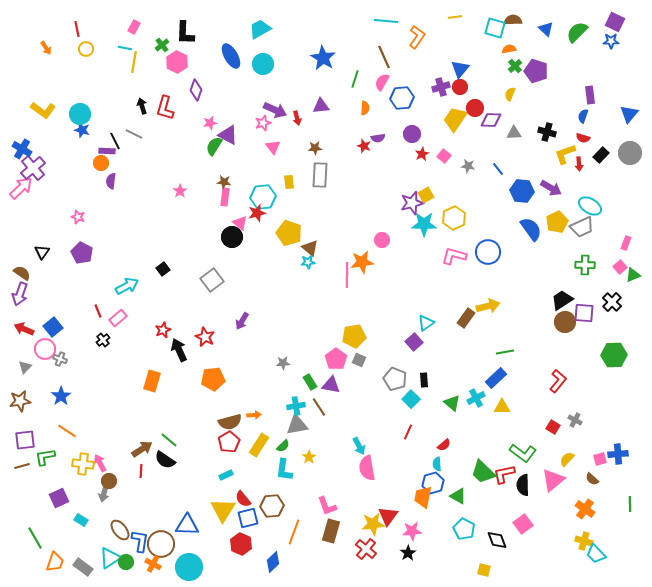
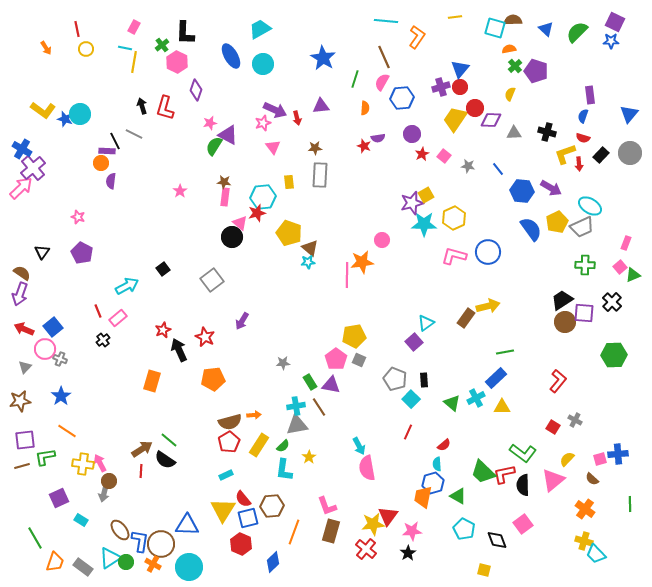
blue star at (82, 130): moved 17 px left, 11 px up
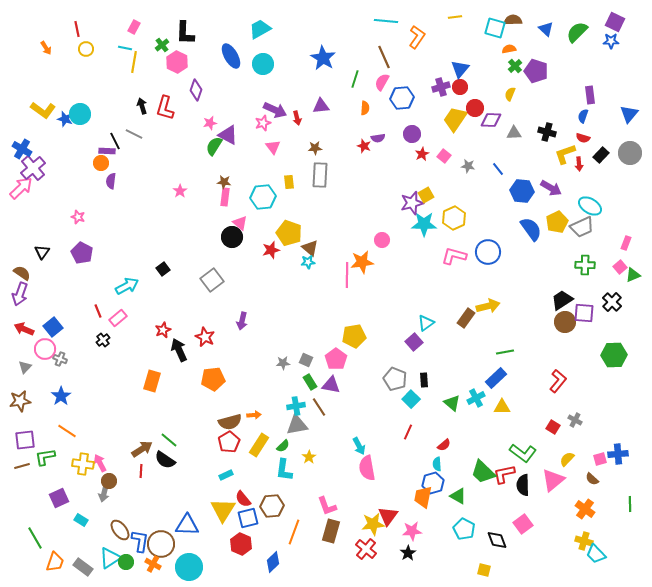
red star at (257, 213): moved 14 px right, 37 px down
purple arrow at (242, 321): rotated 18 degrees counterclockwise
gray square at (359, 360): moved 53 px left
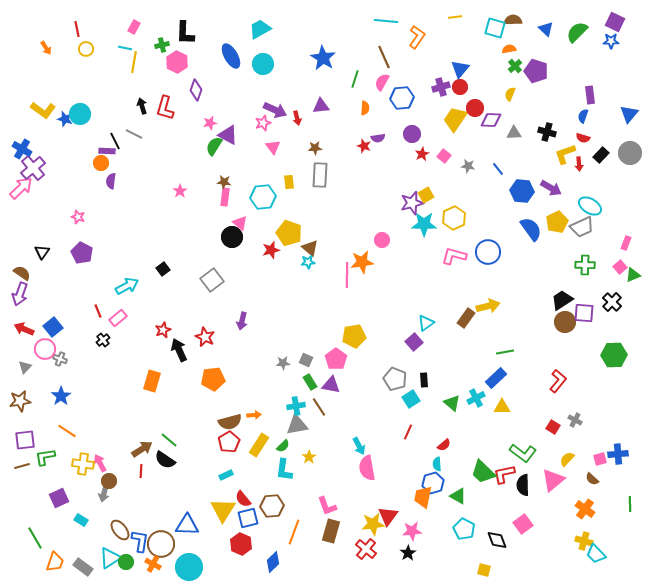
green cross at (162, 45): rotated 24 degrees clockwise
cyan square at (411, 399): rotated 12 degrees clockwise
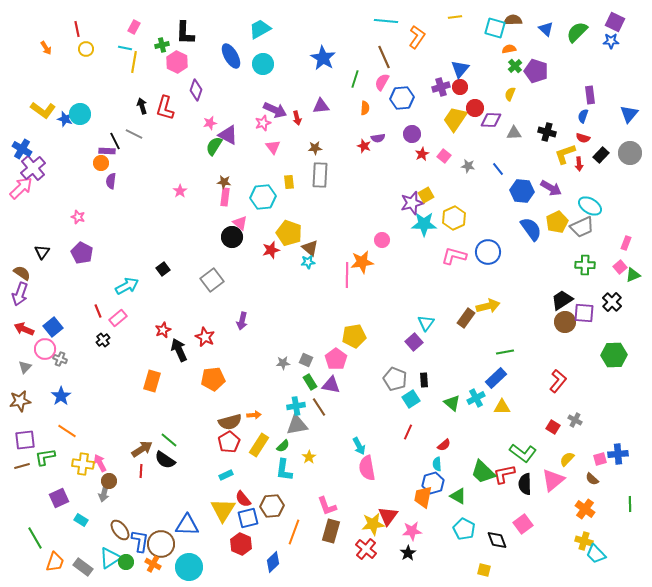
cyan triangle at (426, 323): rotated 18 degrees counterclockwise
black semicircle at (523, 485): moved 2 px right, 1 px up
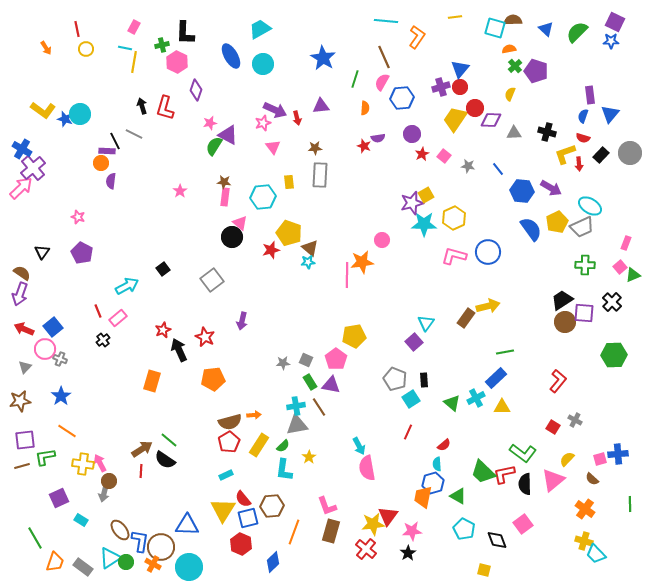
blue triangle at (629, 114): moved 19 px left
brown circle at (161, 544): moved 3 px down
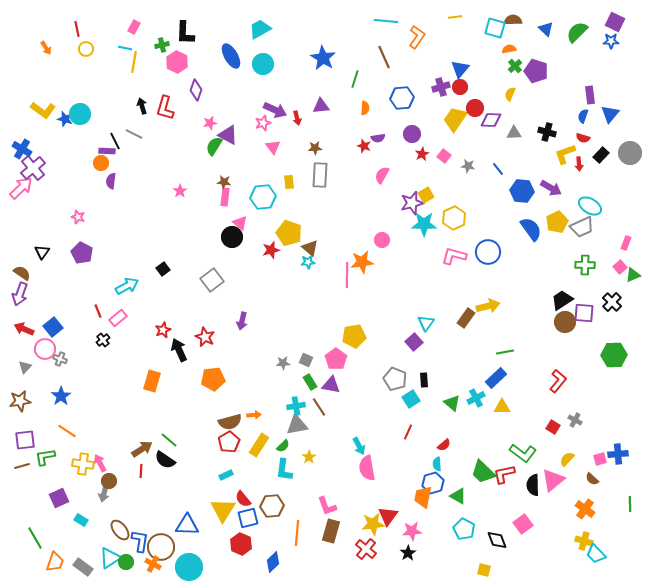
pink semicircle at (382, 82): moved 93 px down
black semicircle at (525, 484): moved 8 px right, 1 px down
orange line at (294, 532): moved 3 px right, 1 px down; rotated 15 degrees counterclockwise
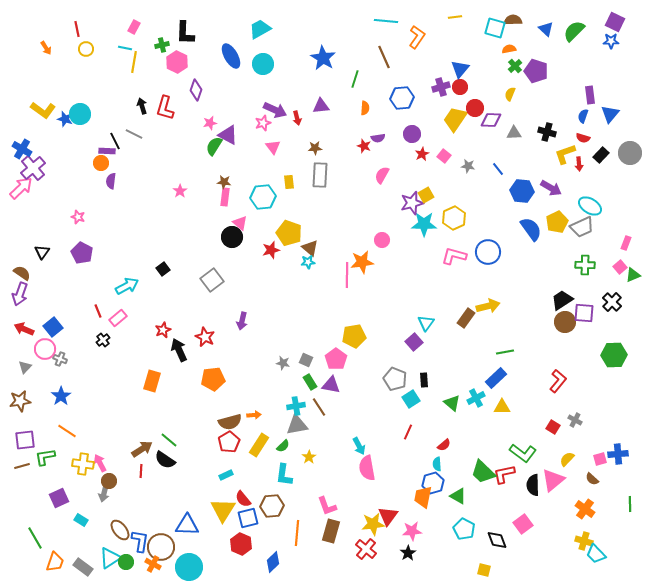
green semicircle at (577, 32): moved 3 px left, 1 px up
gray star at (283, 363): rotated 16 degrees clockwise
cyan L-shape at (284, 470): moved 5 px down
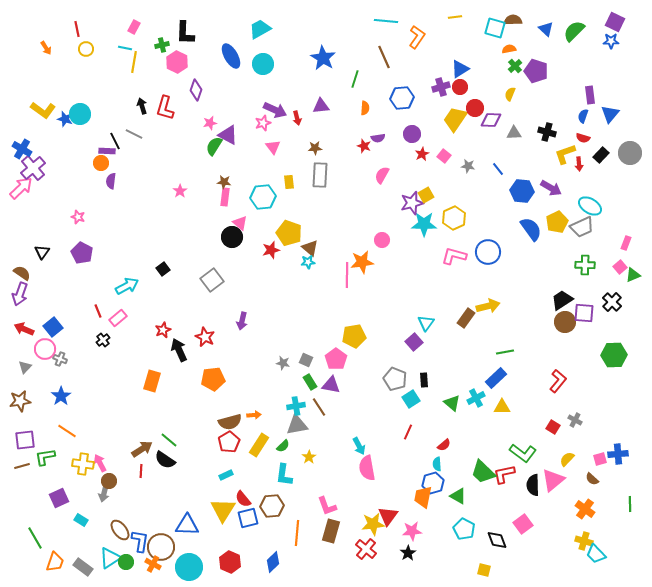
blue triangle at (460, 69): rotated 18 degrees clockwise
red hexagon at (241, 544): moved 11 px left, 18 px down
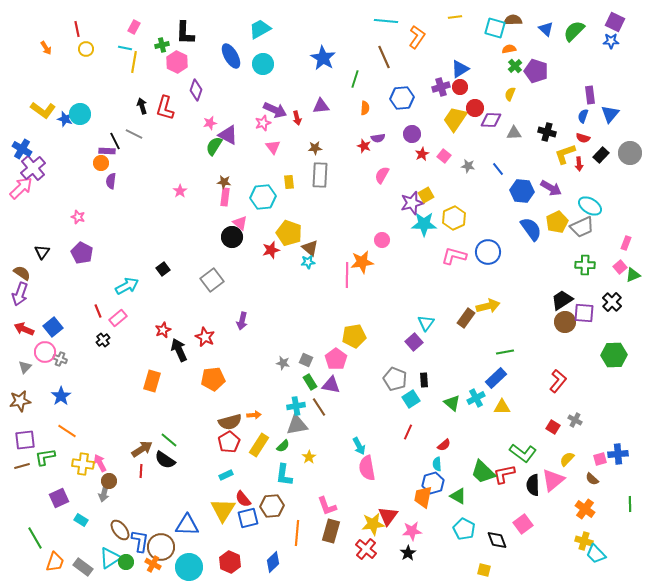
pink circle at (45, 349): moved 3 px down
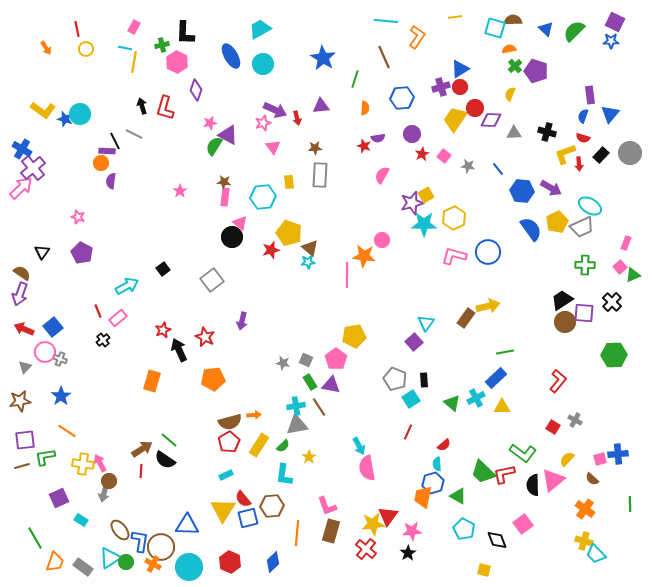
orange star at (362, 262): moved 2 px right, 6 px up; rotated 15 degrees clockwise
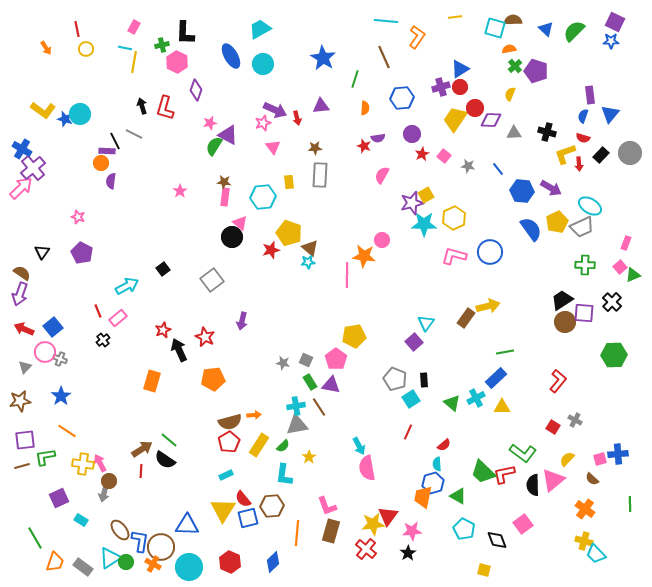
blue circle at (488, 252): moved 2 px right
